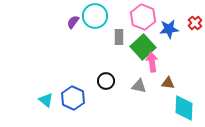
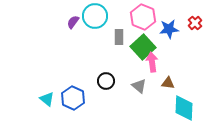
gray triangle: rotated 28 degrees clockwise
cyan triangle: moved 1 px right, 1 px up
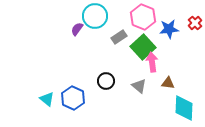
purple semicircle: moved 4 px right, 7 px down
gray rectangle: rotated 56 degrees clockwise
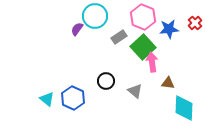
gray triangle: moved 4 px left, 5 px down
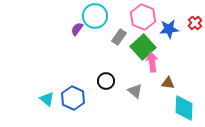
gray rectangle: rotated 21 degrees counterclockwise
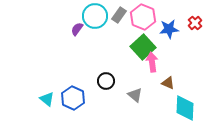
gray rectangle: moved 22 px up
brown triangle: rotated 16 degrees clockwise
gray triangle: moved 4 px down
cyan diamond: moved 1 px right
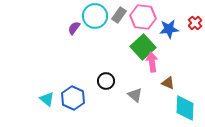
pink hexagon: rotated 15 degrees counterclockwise
purple semicircle: moved 3 px left, 1 px up
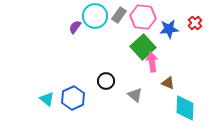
purple semicircle: moved 1 px right, 1 px up
blue hexagon: rotated 10 degrees clockwise
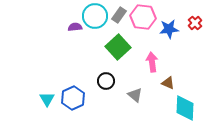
purple semicircle: rotated 48 degrees clockwise
green square: moved 25 px left
cyan triangle: rotated 21 degrees clockwise
